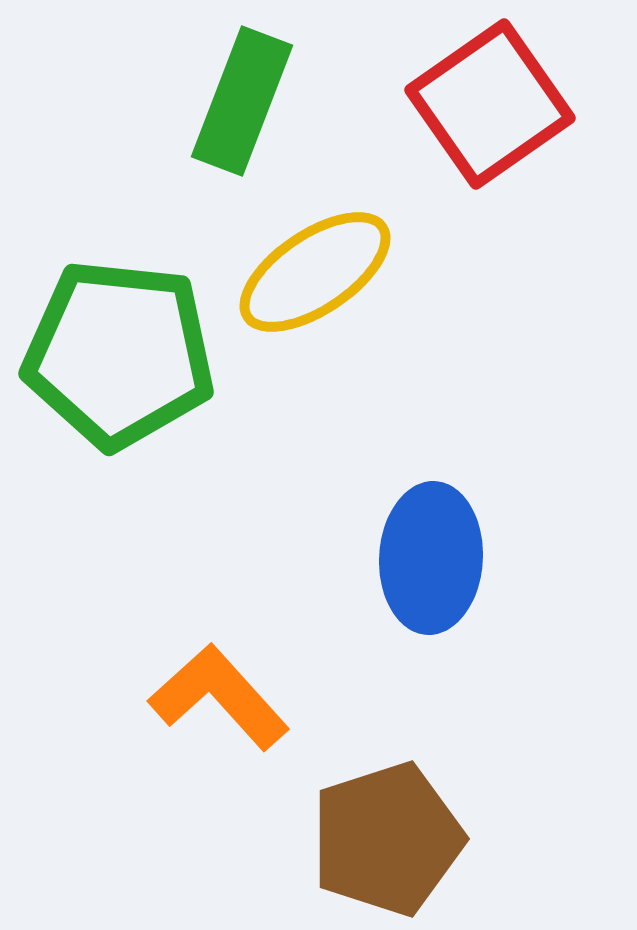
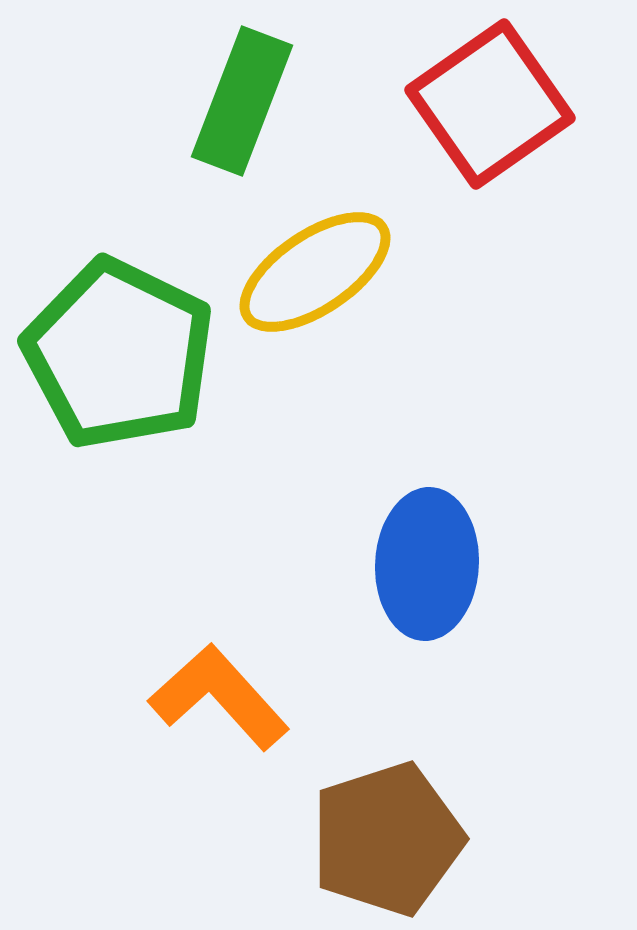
green pentagon: rotated 20 degrees clockwise
blue ellipse: moved 4 px left, 6 px down
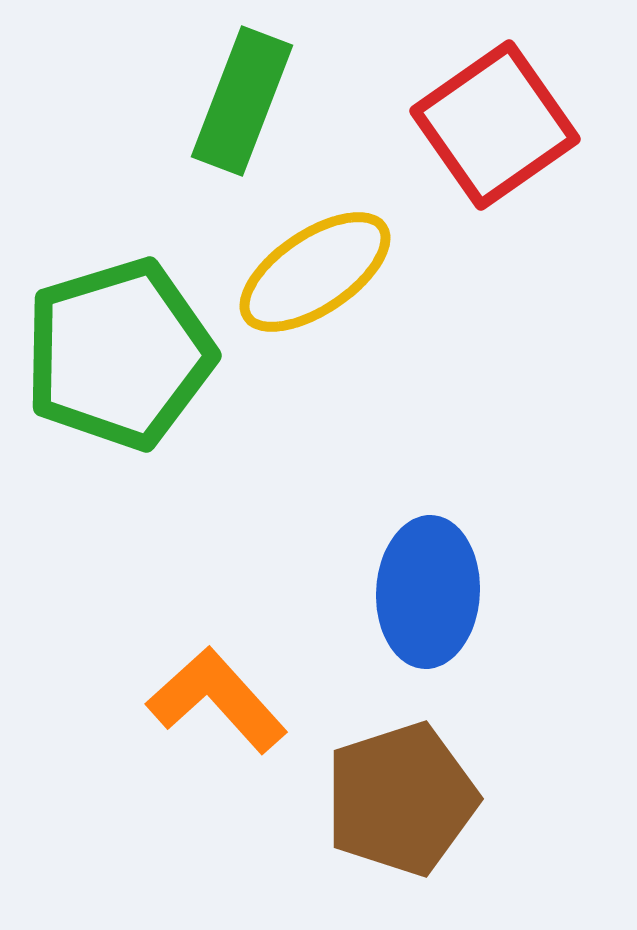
red square: moved 5 px right, 21 px down
green pentagon: rotated 29 degrees clockwise
blue ellipse: moved 1 px right, 28 px down
orange L-shape: moved 2 px left, 3 px down
brown pentagon: moved 14 px right, 40 px up
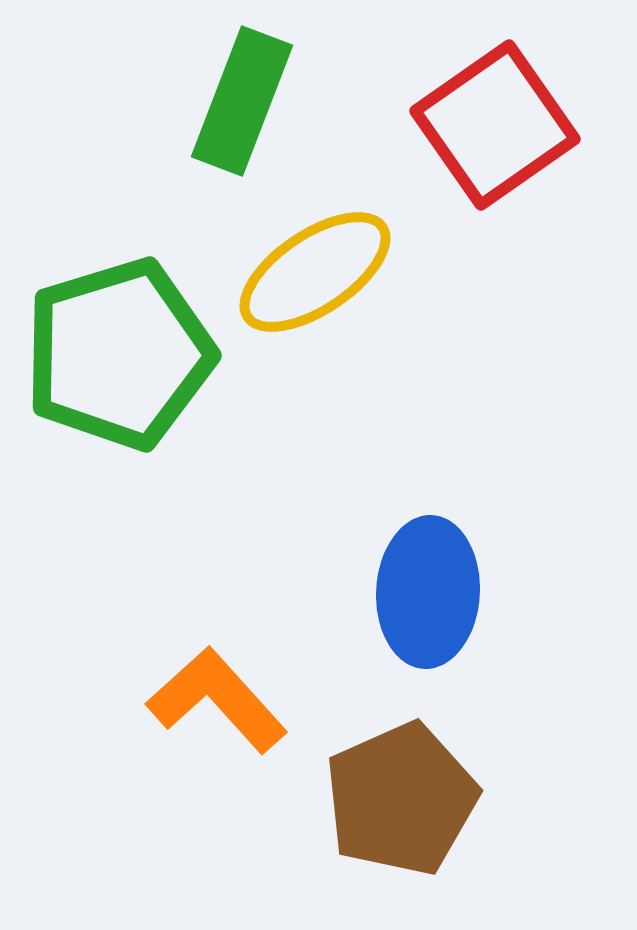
brown pentagon: rotated 6 degrees counterclockwise
